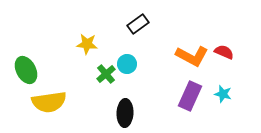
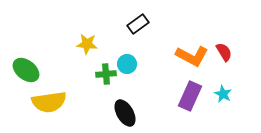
red semicircle: rotated 36 degrees clockwise
green ellipse: rotated 24 degrees counterclockwise
green cross: rotated 36 degrees clockwise
cyan star: rotated 12 degrees clockwise
black ellipse: rotated 32 degrees counterclockwise
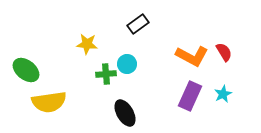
cyan star: rotated 18 degrees clockwise
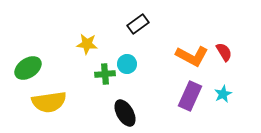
green ellipse: moved 2 px right, 2 px up; rotated 72 degrees counterclockwise
green cross: moved 1 px left
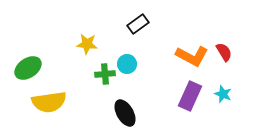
cyan star: rotated 24 degrees counterclockwise
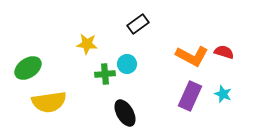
red semicircle: rotated 42 degrees counterclockwise
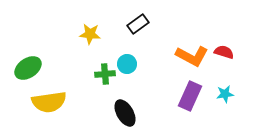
yellow star: moved 3 px right, 10 px up
cyan star: moved 2 px right; rotated 30 degrees counterclockwise
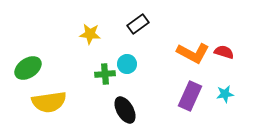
orange L-shape: moved 1 px right, 3 px up
black ellipse: moved 3 px up
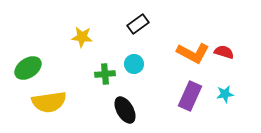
yellow star: moved 8 px left, 3 px down
cyan circle: moved 7 px right
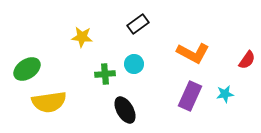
red semicircle: moved 23 px right, 8 px down; rotated 108 degrees clockwise
green ellipse: moved 1 px left, 1 px down
